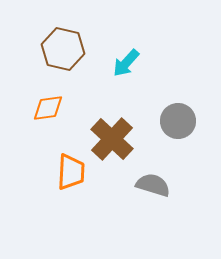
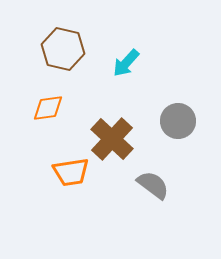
orange trapezoid: rotated 78 degrees clockwise
gray semicircle: rotated 20 degrees clockwise
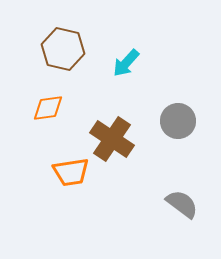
brown cross: rotated 9 degrees counterclockwise
gray semicircle: moved 29 px right, 19 px down
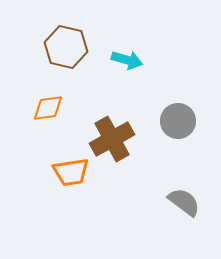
brown hexagon: moved 3 px right, 2 px up
cyan arrow: moved 1 px right, 3 px up; rotated 116 degrees counterclockwise
brown cross: rotated 27 degrees clockwise
gray semicircle: moved 2 px right, 2 px up
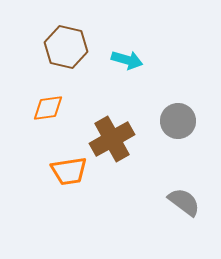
orange trapezoid: moved 2 px left, 1 px up
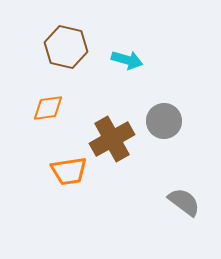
gray circle: moved 14 px left
